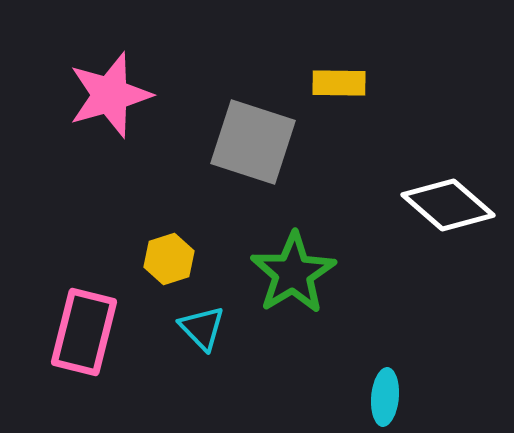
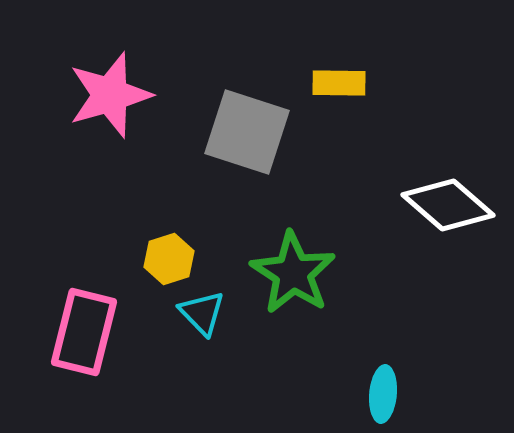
gray square: moved 6 px left, 10 px up
green star: rotated 8 degrees counterclockwise
cyan triangle: moved 15 px up
cyan ellipse: moved 2 px left, 3 px up
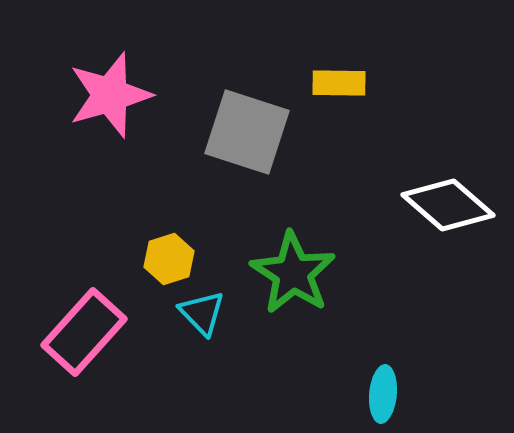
pink rectangle: rotated 28 degrees clockwise
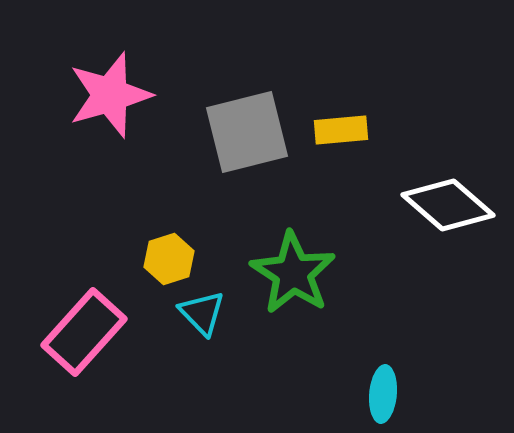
yellow rectangle: moved 2 px right, 47 px down; rotated 6 degrees counterclockwise
gray square: rotated 32 degrees counterclockwise
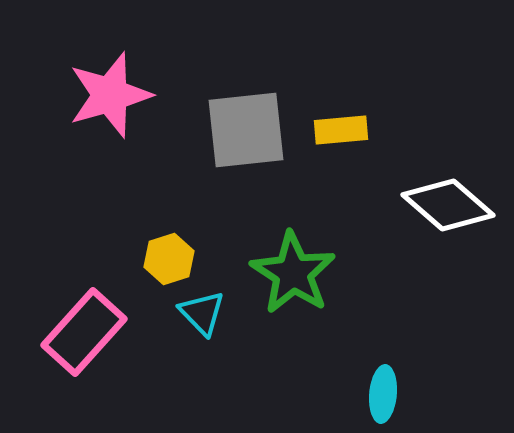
gray square: moved 1 px left, 2 px up; rotated 8 degrees clockwise
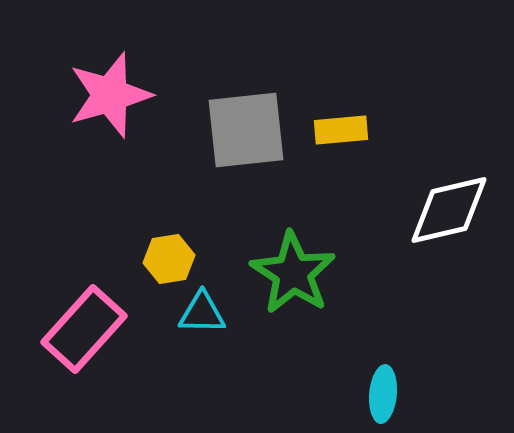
white diamond: moved 1 px right, 5 px down; rotated 54 degrees counterclockwise
yellow hexagon: rotated 9 degrees clockwise
cyan triangle: rotated 45 degrees counterclockwise
pink rectangle: moved 3 px up
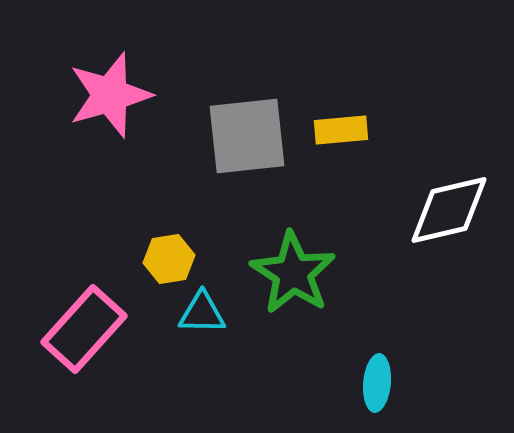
gray square: moved 1 px right, 6 px down
cyan ellipse: moved 6 px left, 11 px up
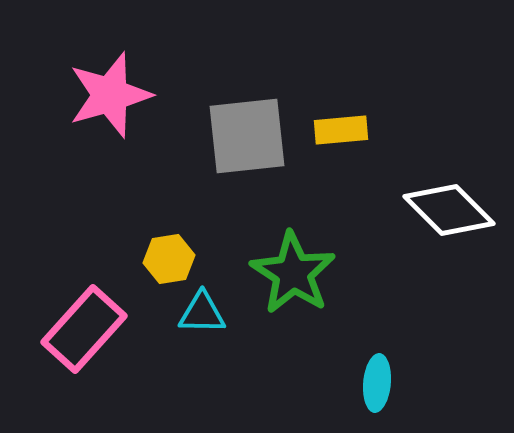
white diamond: rotated 58 degrees clockwise
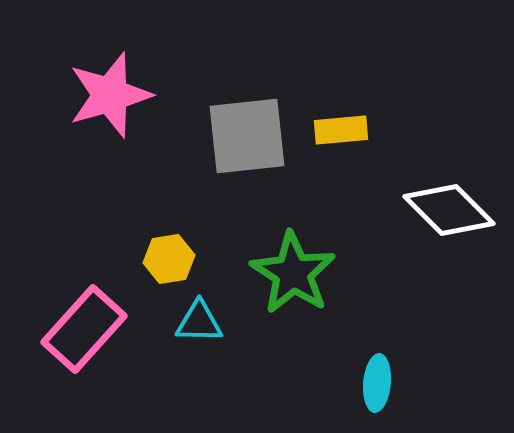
cyan triangle: moved 3 px left, 9 px down
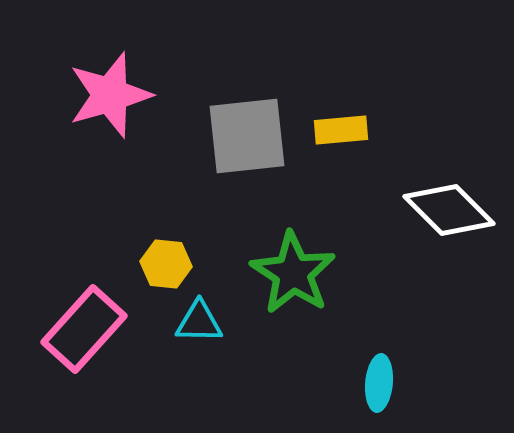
yellow hexagon: moved 3 px left, 5 px down; rotated 15 degrees clockwise
cyan ellipse: moved 2 px right
